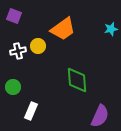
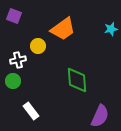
white cross: moved 9 px down
green circle: moved 6 px up
white rectangle: rotated 60 degrees counterclockwise
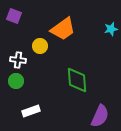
yellow circle: moved 2 px right
white cross: rotated 21 degrees clockwise
green circle: moved 3 px right
white rectangle: rotated 72 degrees counterclockwise
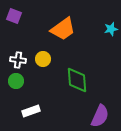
yellow circle: moved 3 px right, 13 px down
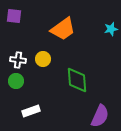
purple square: rotated 14 degrees counterclockwise
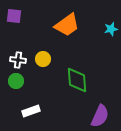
orange trapezoid: moved 4 px right, 4 px up
